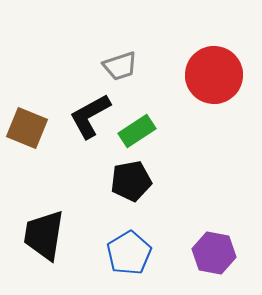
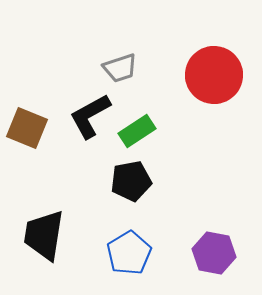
gray trapezoid: moved 2 px down
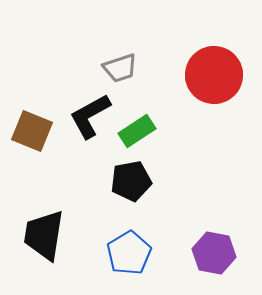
brown square: moved 5 px right, 3 px down
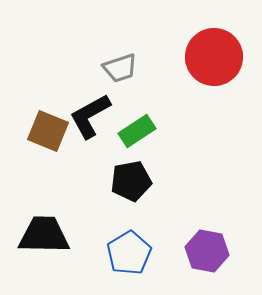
red circle: moved 18 px up
brown square: moved 16 px right
black trapezoid: rotated 82 degrees clockwise
purple hexagon: moved 7 px left, 2 px up
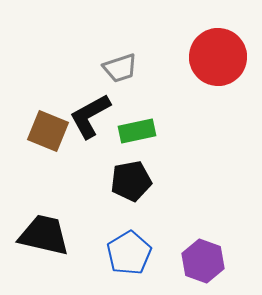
red circle: moved 4 px right
green rectangle: rotated 21 degrees clockwise
black trapezoid: rotated 12 degrees clockwise
purple hexagon: moved 4 px left, 10 px down; rotated 9 degrees clockwise
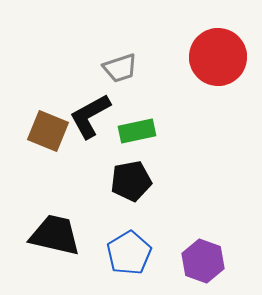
black trapezoid: moved 11 px right
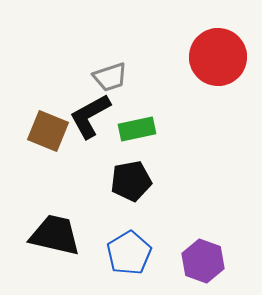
gray trapezoid: moved 10 px left, 9 px down
green rectangle: moved 2 px up
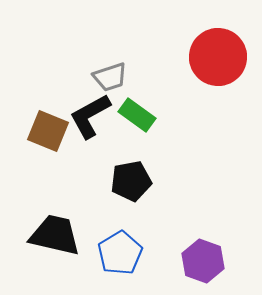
green rectangle: moved 14 px up; rotated 48 degrees clockwise
blue pentagon: moved 9 px left
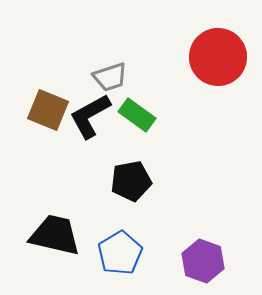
brown square: moved 21 px up
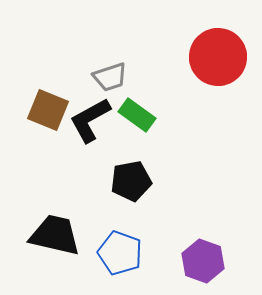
black L-shape: moved 4 px down
blue pentagon: rotated 21 degrees counterclockwise
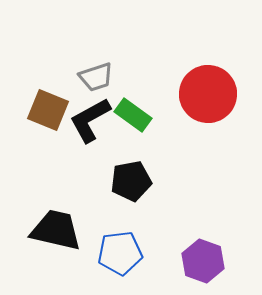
red circle: moved 10 px left, 37 px down
gray trapezoid: moved 14 px left
green rectangle: moved 4 px left
black trapezoid: moved 1 px right, 5 px up
blue pentagon: rotated 27 degrees counterclockwise
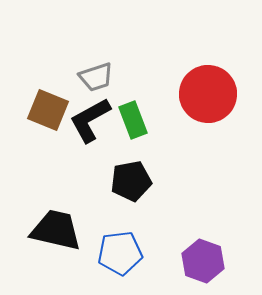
green rectangle: moved 5 px down; rotated 33 degrees clockwise
